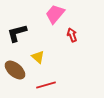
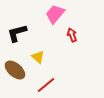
red line: rotated 24 degrees counterclockwise
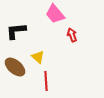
pink trapezoid: rotated 80 degrees counterclockwise
black L-shape: moved 1 px left, 2 px up; rotated 10 degrees clockwise
brown ellipse: moved 3 px up
red line: moved 4 px up; rotated 54 degrees counterclockwise
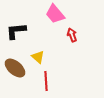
brown ellipse: moved 1 px down
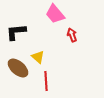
black L-shape: moved 1 px down
brown ellipse: moved 3 px right
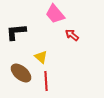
red arrow: rotated 32 degrees counterclockwise
yellow triangle: moved 3 px right
brown ellipse: moved 3 px right, 5 px down
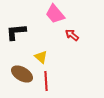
brown ellipse: moved 1 px right, 1 px down; rotated 10 degrees counterclockwise
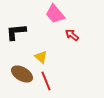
red line: rotated 18 degrees counterclockwise
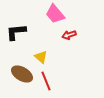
red arrow: moved 3 px left; rotated 56 degrees counterclockwise
